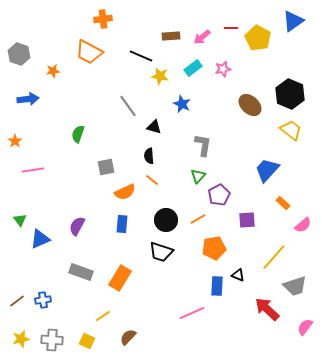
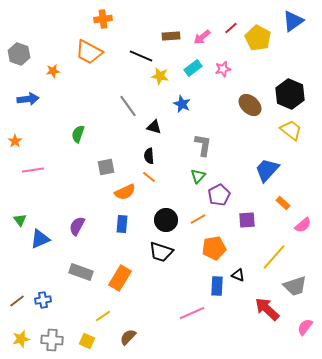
red line at (231, 28): rotated 40 degrees counterclockwise
orange line at (152, 180): moved 3 px left, 3 px up
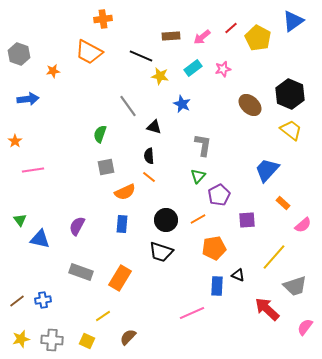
green semicircle at (78, 134): moved 22 px right
blue triangle at (40, 239): rotated 35 degrees clockwise
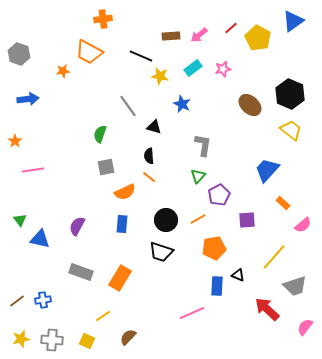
pink arrow at (202, 37): moved 3 px left, 2 px up
orange star at (53, 71): moved 10 px right
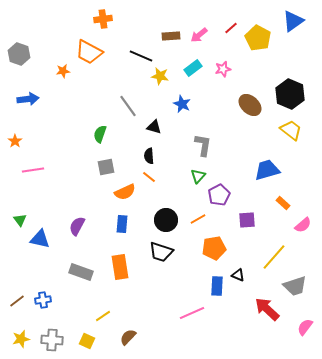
blue trapezoid at (267, 170): rotated 32 degrees clockwise
orange rectangle at (120, 278): moved 11 px up; rotated 40 degrees counterclockwise
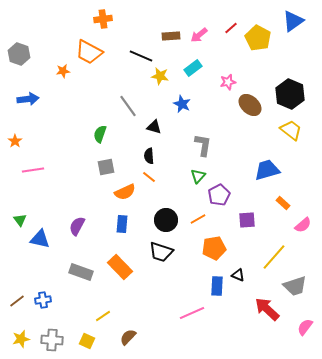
pink star at (223, 69): moved 5 px right, 13 px down
orange rectangle at (120, 267): rotated 35 degrees counterclockwise
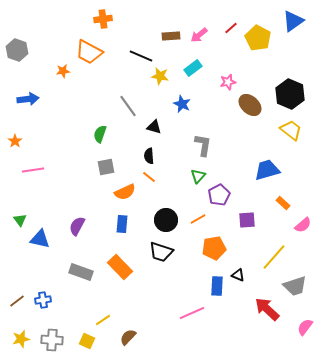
gray hexagon at (19, 54): moved 2 px left, 4 px up
yellow line at (103, 316): moved 4 px down
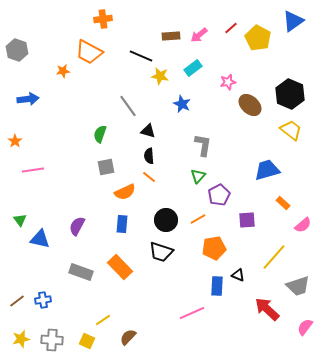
black triangle at (154, 127): moved 6 px left, 4 px down
gray trapezoid at (295, 286): moved 3 px right
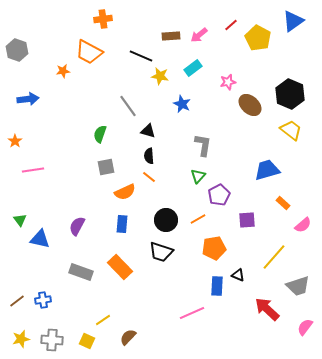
red line at (231, 28): moved 3 px up
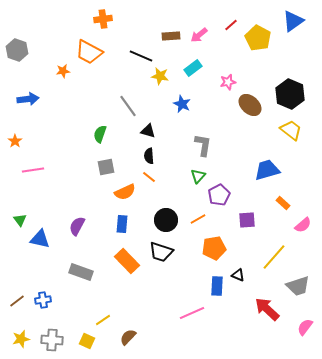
orange rectangle at (120, 267): moved 7 px right, 6 px up
